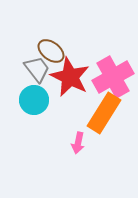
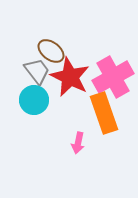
gray trapezoid: moved 2 px down
orange rectangle: rotated 51 degrees counterclockwise
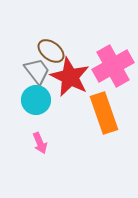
pink cross: moved 11 px up
cyan circle: moved 2 px right
pink arrow: moved 38 px left; rotated 35 degrees counterclockwise
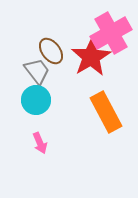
brown ellipse: rotated 16 degrees clockwise
pink cross: moved 2 px left, 33 px up
red star: moved 21 px right, 20 px up; rotated 15 degrees clockwise
orange rectangle: moved 2 px right, 1 px up; rotated 9 degrees counterclockwise
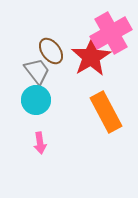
pink arrow: rotated 15 degrees clockwise
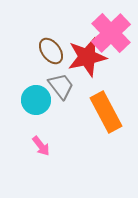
pink cross: rotated 15 degrees counterclockwise
red star: moved 4 px left; rotated 18 degrees clockwise
gray trapezoid: moved 24 px right, 15 px down
pink arrow: moved 1 px right, 3 px down; rotated 30 degrees counterclockwise
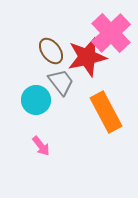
gray trapezoid: moved 4 px up
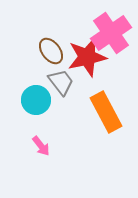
pink cross: rotated 9 degrees clockwise
